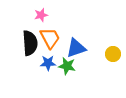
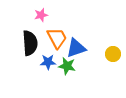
orange trapezoid: moved 7 px right
blue star: moved 1 px up
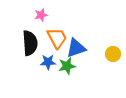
green star: rotated 24 degrees counterclockwise
